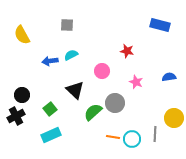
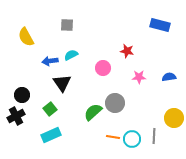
yellow semicircle: moved 4 px right, 2 px down
pink circle: moved 1 px right, 3 px up
pink star: moved 3 px right, 5 px up; rotated 24 degrees counterclockwise
black triangle: moved 13 px left, 7 px up; rotated 12 degrees clockwise
gray line: moved 1 px left, 2 px down
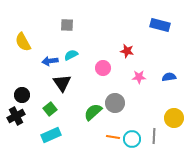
yellow semicircle: moved 3 px left, 5 px down
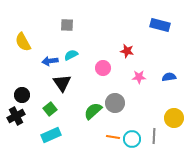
green semicircle: moved 1 px up
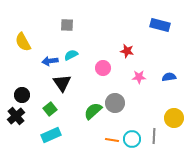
black cross: rotated 12 degrees counterclockwise
orange line: moved 1 px left, 3 px down
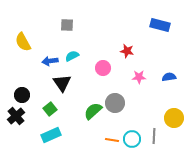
cyan semicircle: moved 1 px right, 1 px down
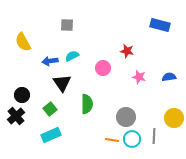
pink star: rotated 16 degrees clockwise
gray circle: moved 11 px right, 14 px down
green semicircle: moved 6 px left, 7 px up; rotated 132 degrees clockwise
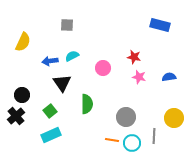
yellow semicircle: rotated 126 degrees counterclockwise
red star: moved 7 px right, 6 px down
green square: moved 2 px down
cyan circle: moved 4 px down
